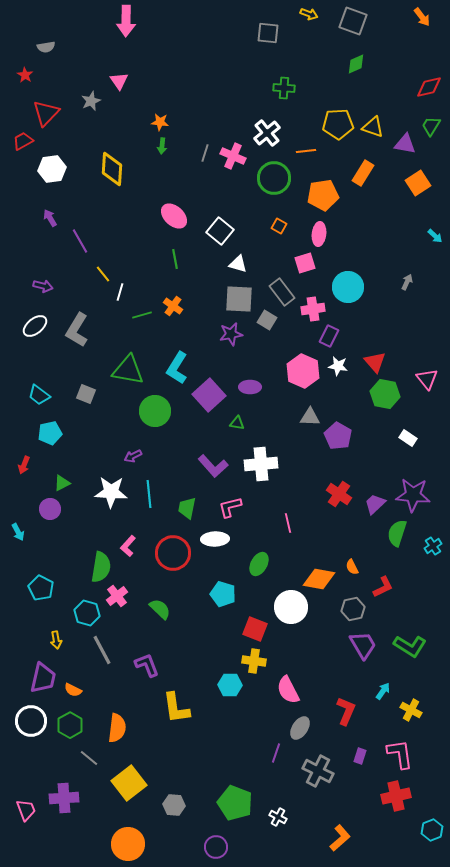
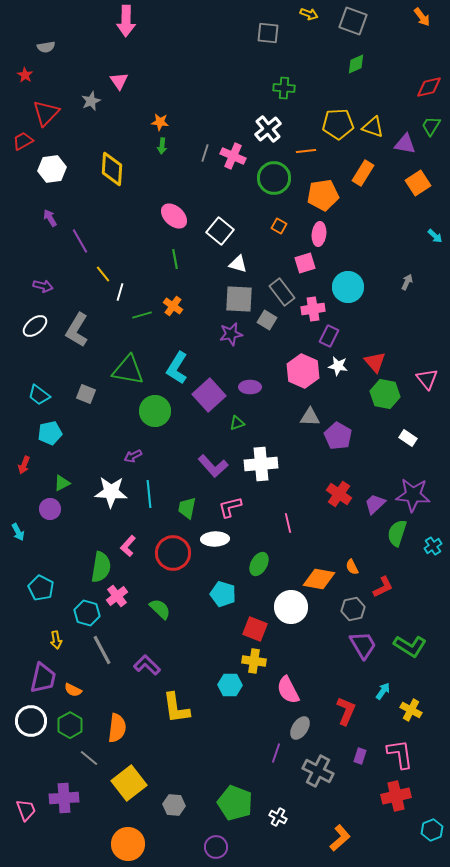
white cross at (267, 133): moved 1 px right, 4 px up
green triangle at (237, 423): rotated 28 degrees counterclockwise
purple L-shape at (147, 665): rotated 24 degrees counterclockwise
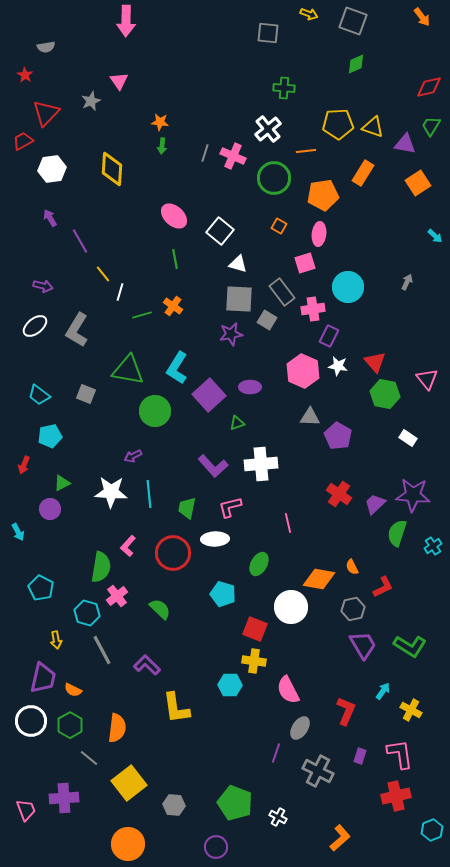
cyan pentagon at (50, 433): moved 3 px down
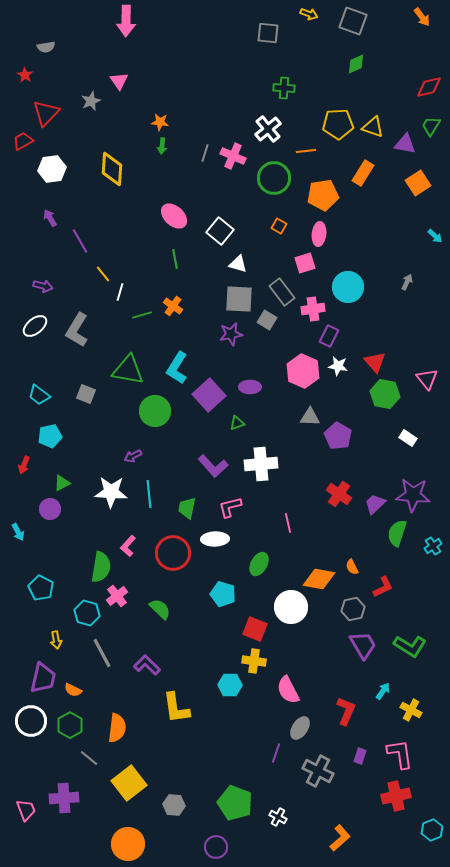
gray line at (102, 650): moved 3 px down
